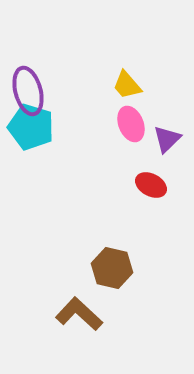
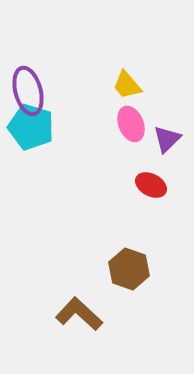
brown hexagon: moved 17 px right, 1 px down; rotated 6 degrees clockwise
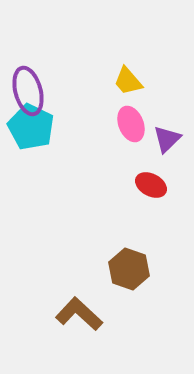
yellow trapezoid: moved 1 px right, 4 px up
cyan pentagon: rotated 9 degrees clockwise
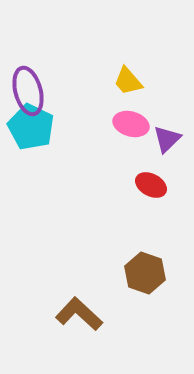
pink ellipse: rotated 52 degrees counterclockwise
brown hexagon: moved 16 px right, 4 px down
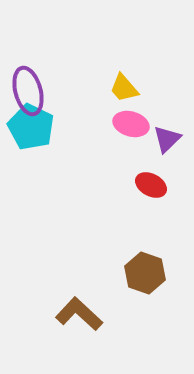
yellow trapezoid: moved 4 px left, 7 px down
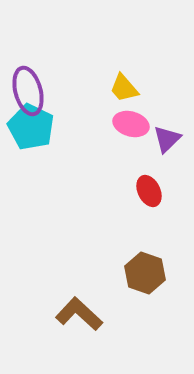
red ellipse: moved 2 px left, 6 px down; rotated 36 degrees clockwise
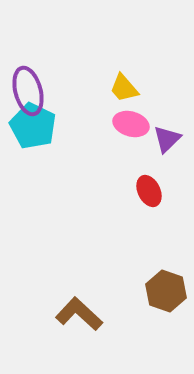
cyan pentagon: moved 2 px right, 1 px up
brown hexagon: moved 21 px right, 18 px down
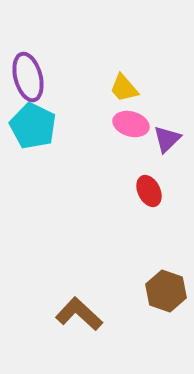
purple ellipse: moved 14 px up
